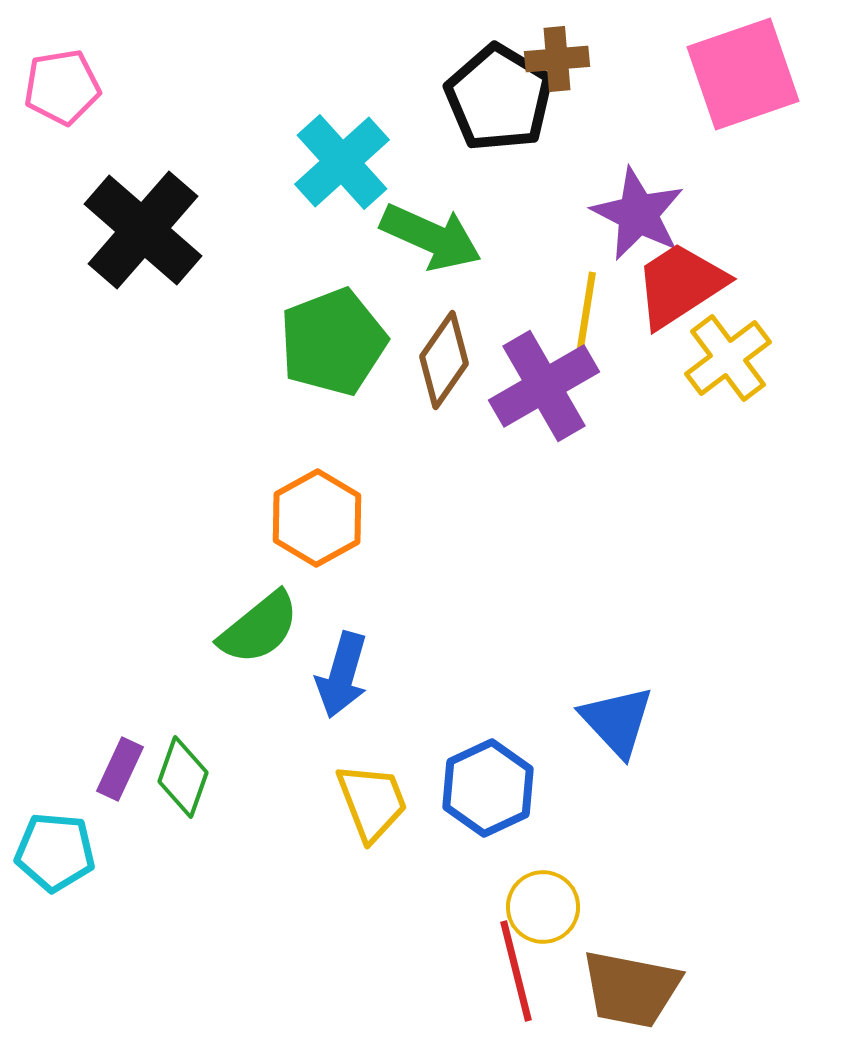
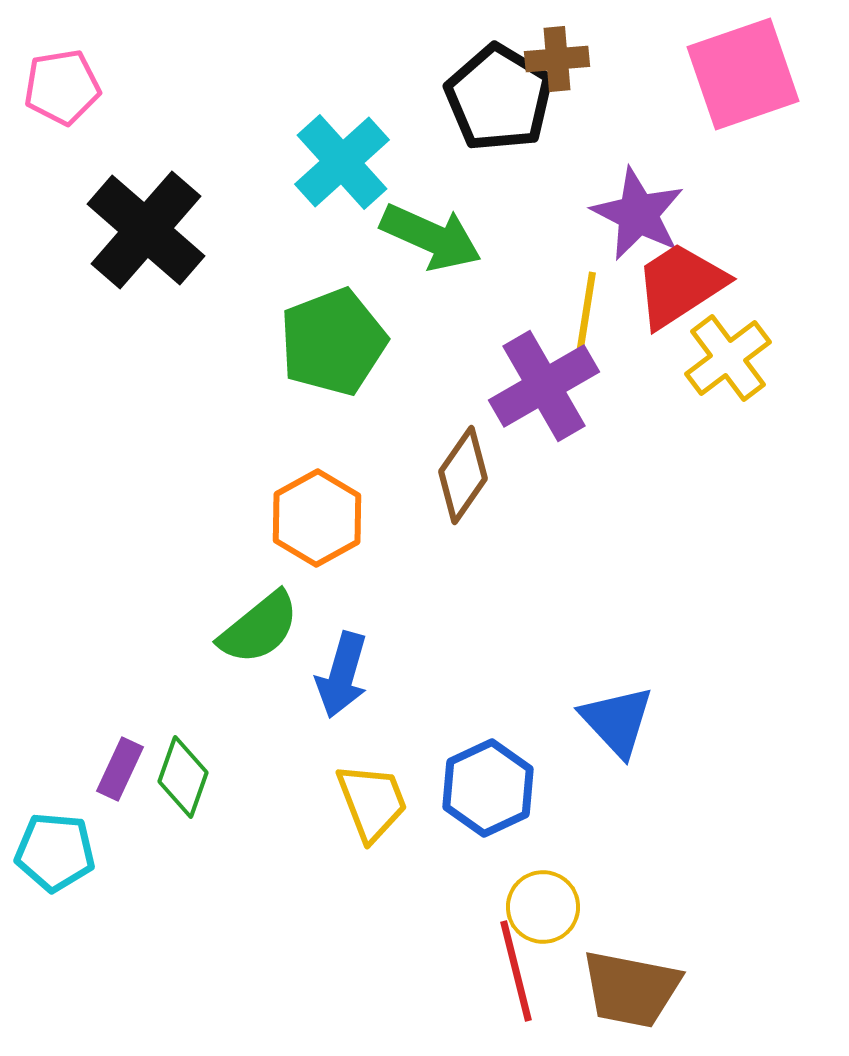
black cross: moved 3 px right
brown diamond: moved 19 px right, 115 px down
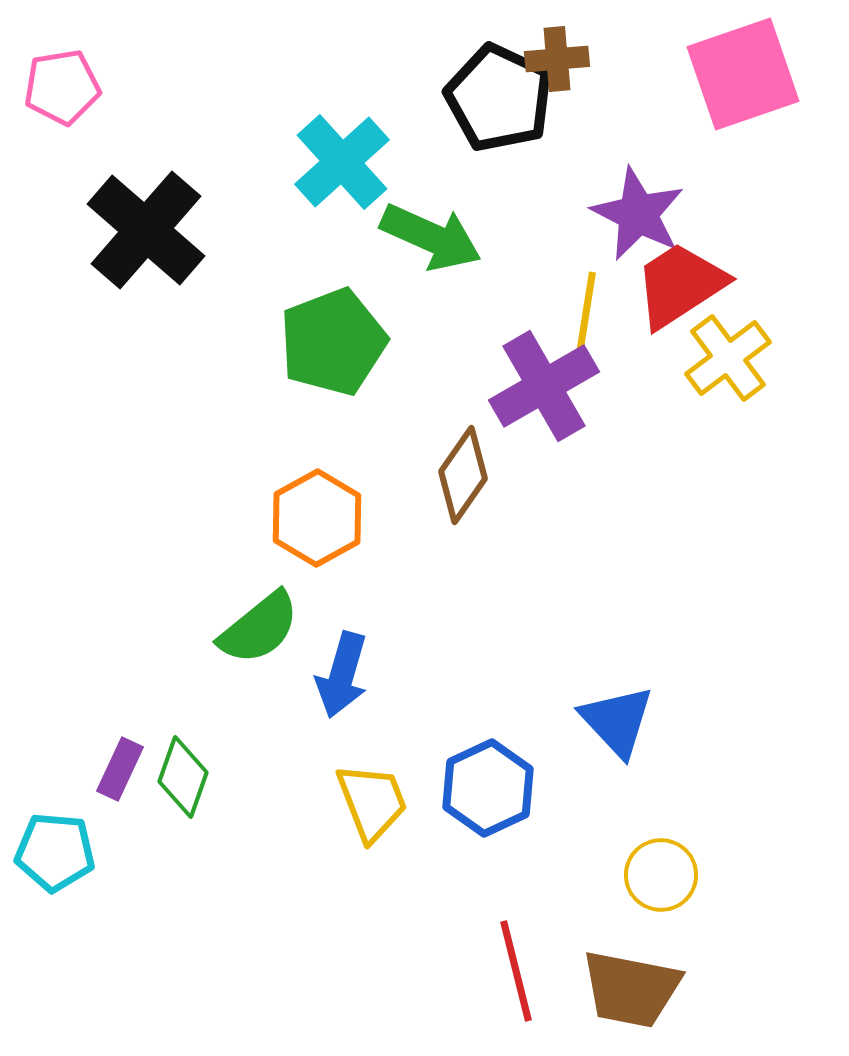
black pentagon: rotated 6 degrees counterclockwise
yellow circle: moved 118 px right, 32 px up
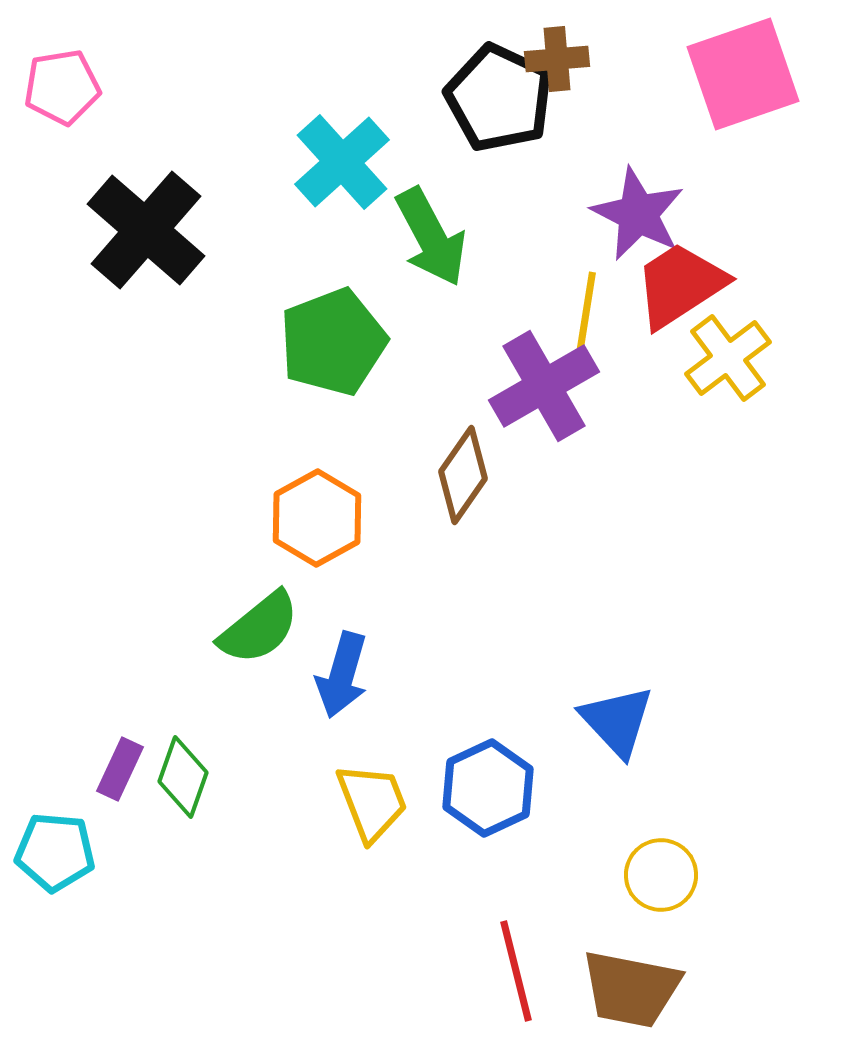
green arrow: rotated 38 degrees clockwise
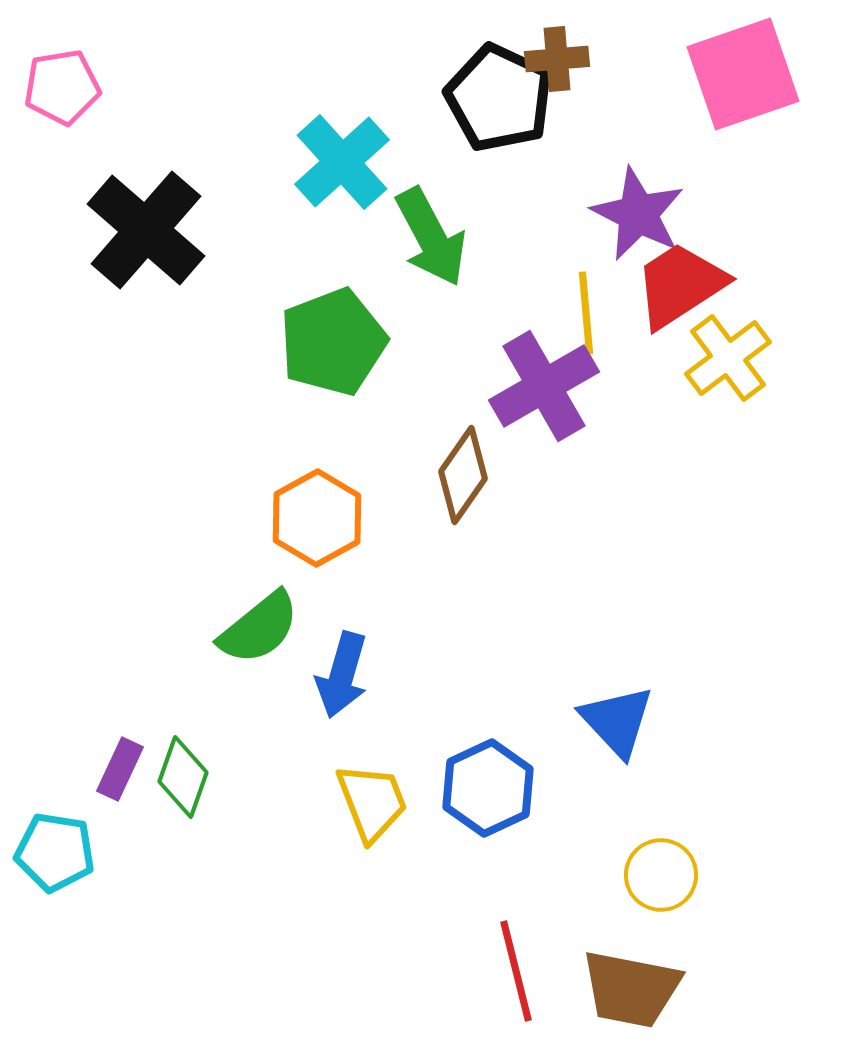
yellow line: rotated 14 degrees counterclockwise
cyan pentagon: rotated 4 degrees clockwise
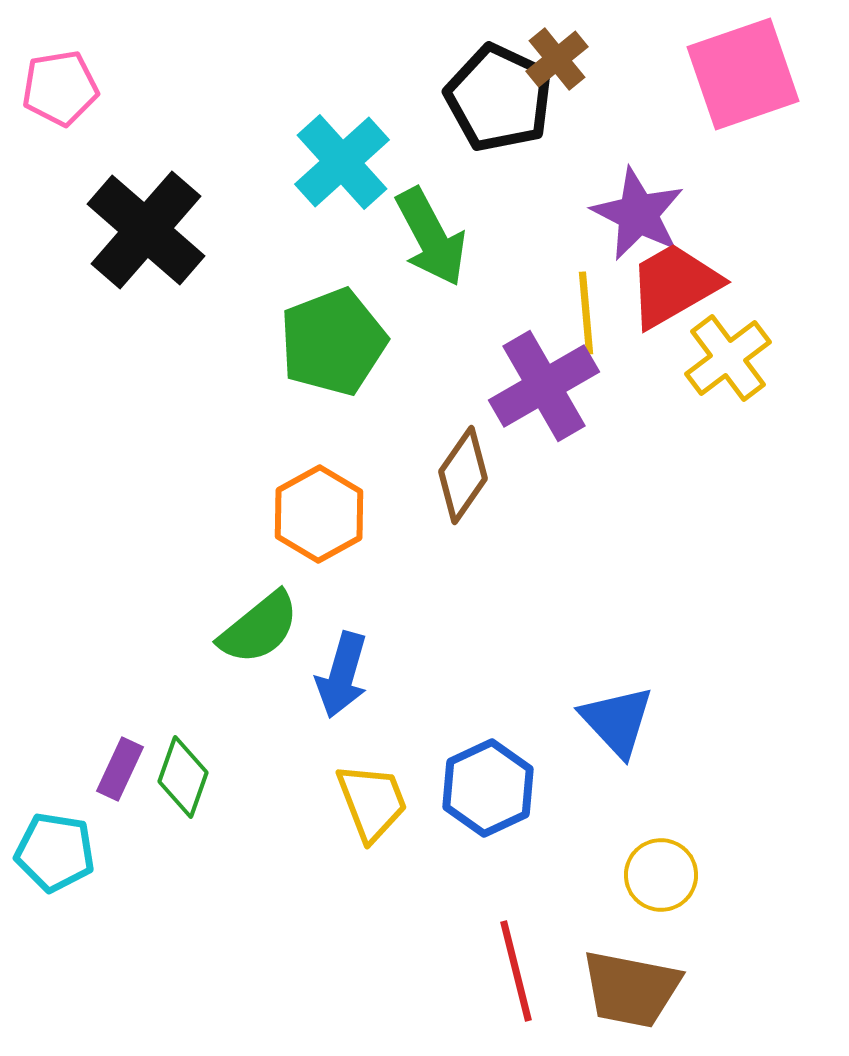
brown cross: rotated 34 degrees counterclockwise
pink pentagon: moved 2 px left, 1 px down
red trapezoid: moved 6 px left; rotated 3 degrees clockwise
orange hexagon: moved 2 px right, 4 px up
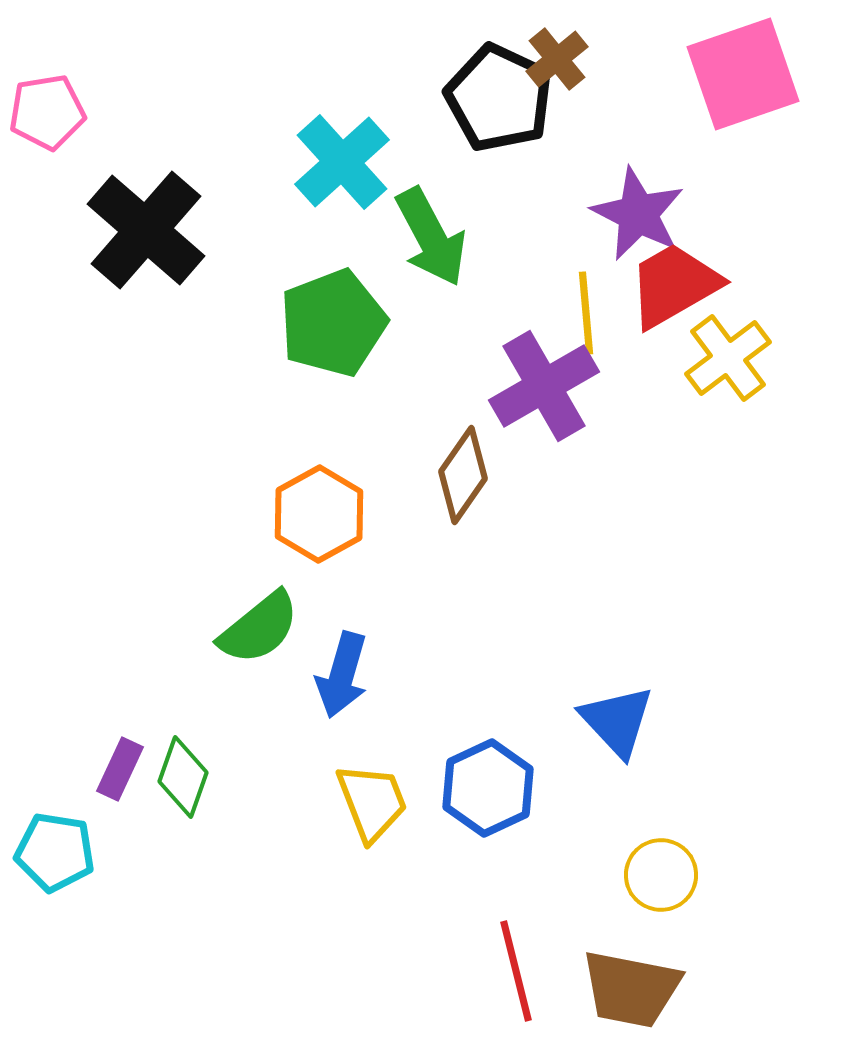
pink pentagon: moved 13 px left, 24 px down
green pentagon: moved 19 px up
